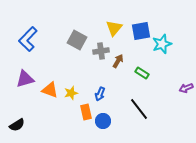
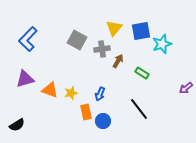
gray cross: moved 1 px right, 2 px up
purple arrow: rotated 16 degrees counterclockwise
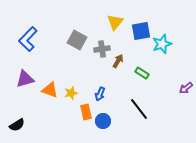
yellow triangle: moved 1 px right, 6 px up
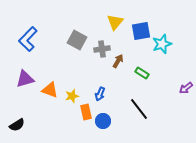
yellow star: moved 1 px right, 3 px down
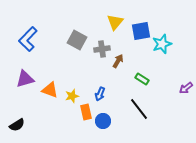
green rectangle: moved 6 px down
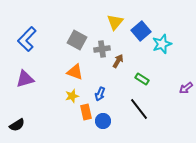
blue square: rotated 30 degrees counterclockwise
blue L-shape: moved 1 px left
orange triangle: moved 25 px right, 18 px up
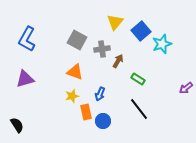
blue L-shape: rotated 15 degrees counterclockwise
green rectangle: moved 4 px left
black semicircle: rotated 91 degrees counterclockwise
